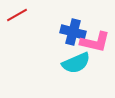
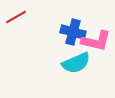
red line: moved 1 px left, 2 px down
pink L-shape: moved 1 px right, 1 px up
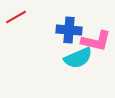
blue cross: moved 4 px left, 2 px up; rotated 10 degrees counterclockwise
cyan semicircle: moved 2 px right, 5 px up
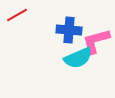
red line: moved 1 px right, 2 px up
pink L-shape: rotated 152 degrees clockwise
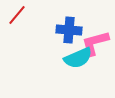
red line: rotated 20 degrees counterclockwise
pink L-shape: moved 1 px left, 2 px down
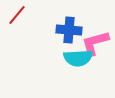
cyan semicircle: rotated 20 degrees clockwise
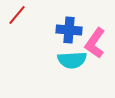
pink L-shape: rotated 40 degrees counterclockwise
cyan semicircle: moved 6 px left, 2 px down
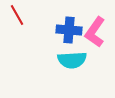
red line: rotated 70 degrees counterclockwise
pink L-shape: moved 11 px up
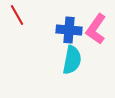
pink L-shape: moved 1 px right, 3 px up
cyan semicircle: rotated 76 degrees counterclockwise
